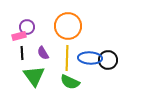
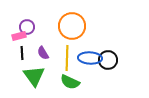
orange circle: moved 4 px right
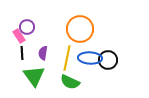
orange circle: moved 8 px right, 3 px down
pink rectangle: rotated 72 degrees clockwise
purple semicircle: rotated 40 degrees clockwise
yellow line: rotated 10 degrees clockwise
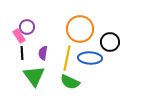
black circle: moved 2 px right, 18 px up
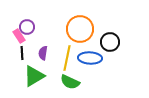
green triangle: rotated 35 degrees clockwise
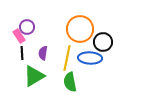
black circle: moved 7 px left
green semicircle: rotated 54 degrees clockwise
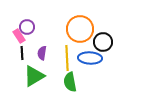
purple semicircle: moved 1 px left
yellow line: rotated 15 degrees counterclockwise
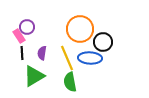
yellow line: rotated 20 degrees counterclockwise
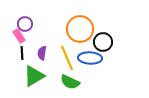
purple circle: moved 2 px left, 3 px up
green semicircle: rotated 54 degrees counterclockwise
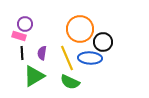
pink rectangle: rotated 40 degrees counterclockwise
